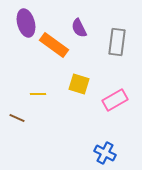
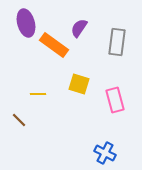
purple semicircle: rotated 60 degrees clockwise
pink rectangle: rotated 75 degrees counterclockwise
brown line: moved 2 px right, 2 px down; rotated 21 degrees clockwise
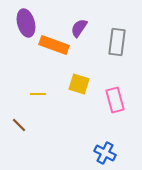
orange rectangle: rotated 16 degrees counterclockwise
brown line: moved 5 px down
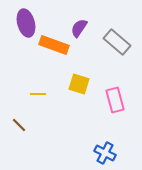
gray rectangle: rotated 56 degrees counterclockwise
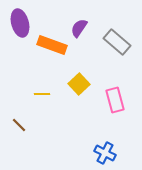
purple ellipse: moved 6 px left
orange rectangle: moved 2 px left
yellow square: rotated 30 degrees clockwise
yellow line: moved 4 px right
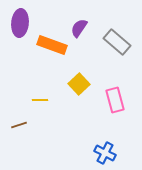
purple ellipse: rotated 20 degrees clockwise
yellow line: moved 2 px left, 6 px down
brown line: rotated 63 degrees counterclockwise
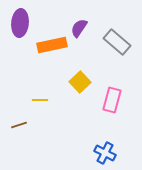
orange rectangle: rotated 32 degrees counterclockwise
yellow square: moved 1 px right, 2 px up
pink rectangle: moved 3 px left; rotated 30 degrees clockwise
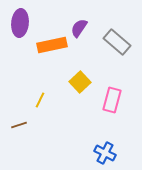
yellow line: rotated 63 degrees counterclockwise
